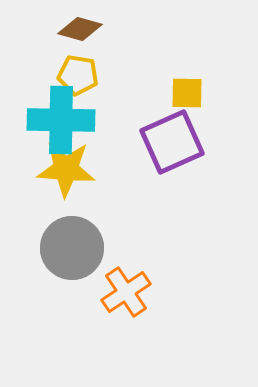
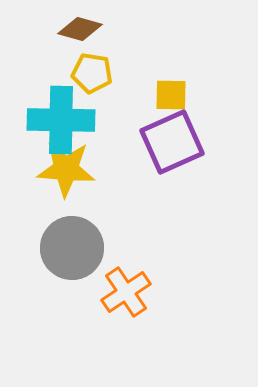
yellow pentagon: moved 14 px right, 2 px up
yellow square: moved 16 px left, 2 px down
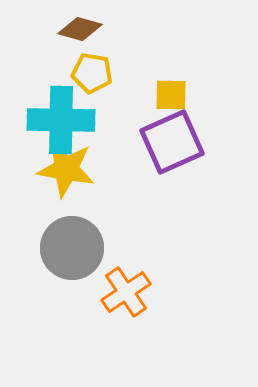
yellow star: rotated 6 degrees clockwise
